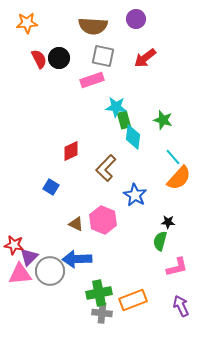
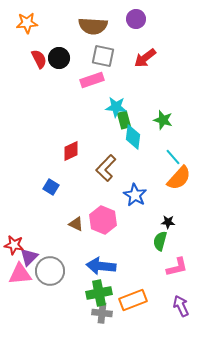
blue arrow: moved 24 px right, 7 px down; rotated 8 degrees clockwise
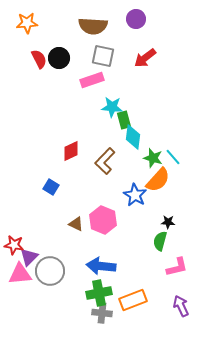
cyan star: moved 4 px left
green star: moved 10 px left, 38 px down
brown L-shape: moved 1 px left, 7 px up
orange semicircle: moved 21 px left, 2 px down
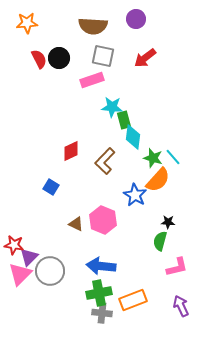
pink triangle: rotated 40 degrees counterclockwise
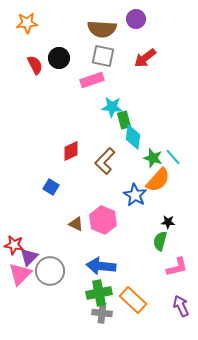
brown semicircle: moved 9 px right, 3 px down
red semicircle: moved 4 px left, 6 px down
orange rectangle: rotated 64 degrees clockwise
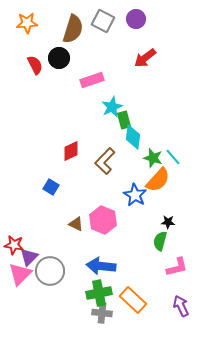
brown semicircle: moved 29 px left; rotated 76 degrees counterclockwise
gray square: moved 35 px up; rotated 15 degrees clockwise
cyan star: rotated 30 degrees counterclockwise
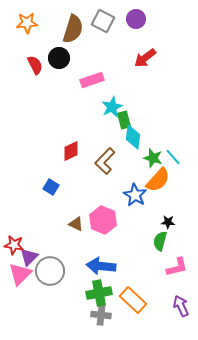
gray cross: moved 1 px left, 2 px down
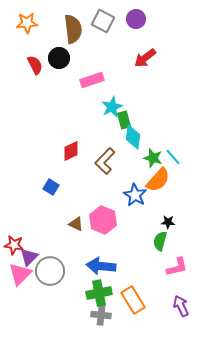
brown semicircle: rotated 24 degrees counterclockwise
orange rectangle: rotated 16 degrees clockwise
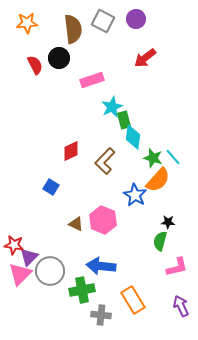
green cross: moved 17 px left, 3 px up
